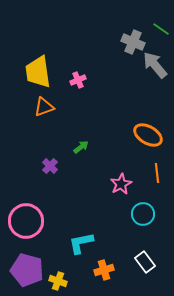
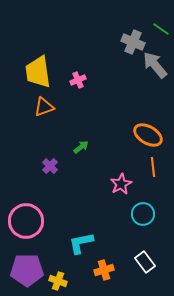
orange line: moved 4 px left, 6 px up
purple pentagon: rotated 16 degrees counterclockwise
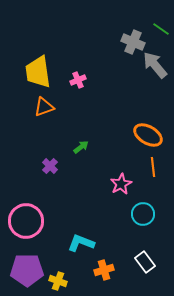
cyan L-shape: rotated 32 degrees clockwise
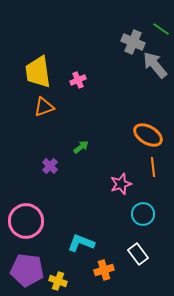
pink star: rotated 10 degrees clockwise
white rectangle: moved 7 px left, 8 px up
purple pentagon: rotated 8 degrees clockwise
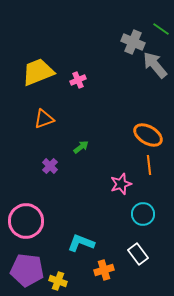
yellow trapezoid: rotated 76 degrees clockwise
orange triangle: moved 12 px down
orange line: moved 4 px left, 2 px up
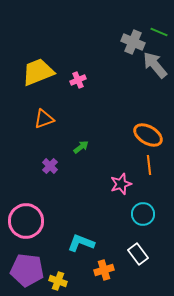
green line: moved 2 px left, 3 px down; rotated 12 degrees counterclockwise
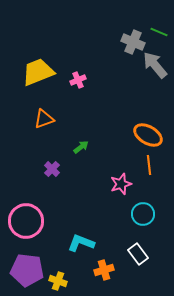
purple cross: moved 2 px right, 3 px down
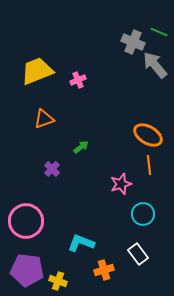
yellow trapezoid: moved 1 px left, 1 px up
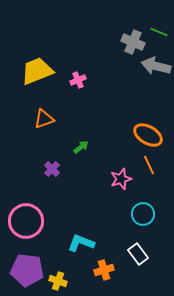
gray arrow: moved 1 px right, 1 px down; rotated 36 degrees counterclockwise
orange line: rotated 18 degrees counterclockwise
pink star: moved 5 px up
